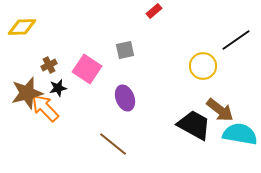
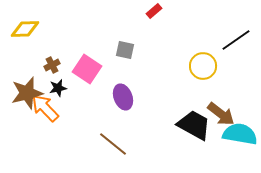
yellow diamond: moved 3 px right, 2 px down
gray square: rotated 24 degrees clockwise
brown cross: moved 3 px right
purple ellipse: moved 2 px left, 1 px up
brown arrow: moved 1 px right, 4 px down
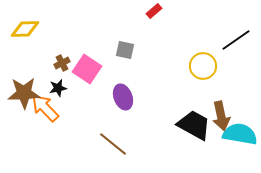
brown cross: moved 10 px right, 2 px up
brown star: moved 3 px left; rotated 12 degrees clockwise
brown arrow: moved 2 px down; rotated 40 degrees clockwise
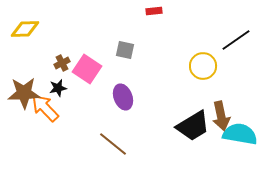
red rectangle: rotated 35 degrees clockwise
black trapezoid: moved 1 px left, 1 px down; rotated 120 degrees clockwise
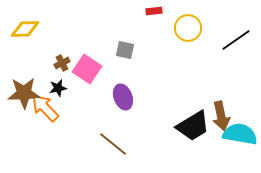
yellow circle: moved 15 px left, 38 px up
